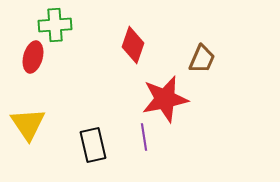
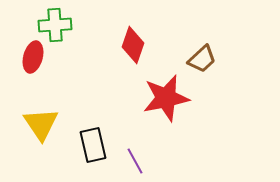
brown trapezoid: rotated 24 degrees clockwise
red star: moved 1 px right, 1 px up
yellow triangle: moved 13 px right
purple line: moved 9 px left, 24 px down; rotated 20 degrees counterclockwise
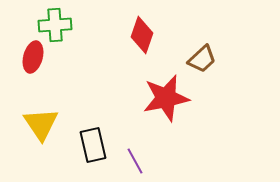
red diamond: moved 9 px right, 10 px up
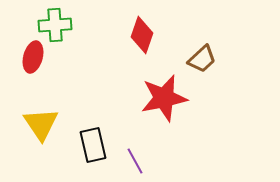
red star: moved 2 px left
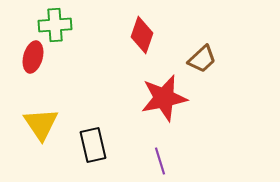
purple line: moved 25 px right; rotated 12 degrees clockwise
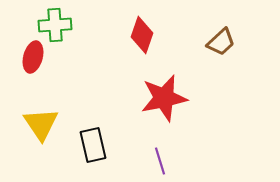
brown trapezoid: moved 19 px right, 17 px up
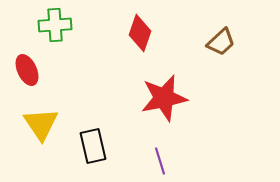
red diamond: moved 2 px left, 2 px up
red ellipse: moved 6 px left, 13 px down; rotated 40 degrees counterclockwise
black rectangle: moved 1 px down
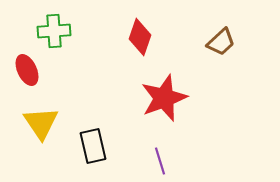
green cross: moved 1 px left, 6 px down
red diamond: moved 4 px down
red star: rotated 9 degrees counterclockwise
yellow triangle: moved 1 px up
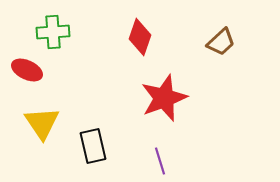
green cross: moved 1 px left, 1 px down
red ellipse: rotated 40 degrees counterclockwise
yellow triangle: moved 1 px right
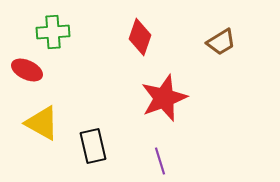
brown trapezoid: rotated 12 degrees clockwise
yellow triangle: rotated 27 degrees counterclockwise
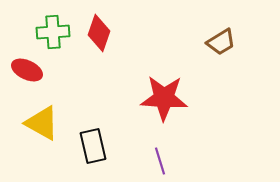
red diamond: moved 41 px left, 4 px up
red star: rotated 24 degrees clockwise
